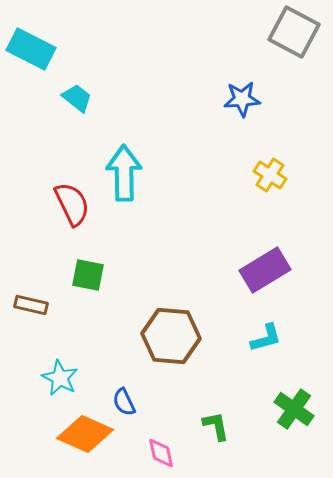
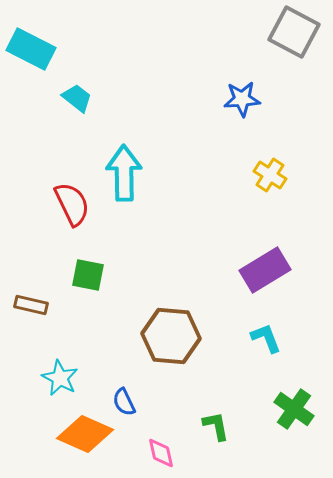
cyan L-shape: rotated 96 degrees counterclockwise
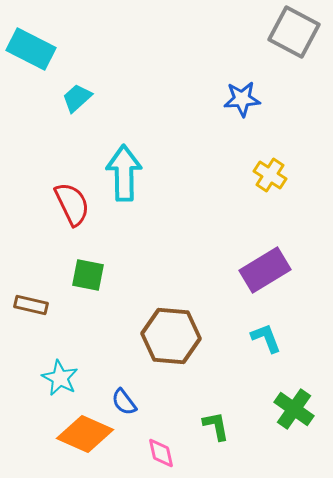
cyan trapezoid: rotated 80 degrees counterclockwise
blue semicircle: rotated 12 degrees counterclockwise
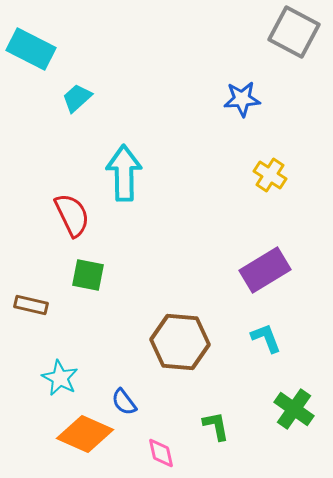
red semicircle: moved 11 px down
brown hexagon: moved 9 px right, 6 px down
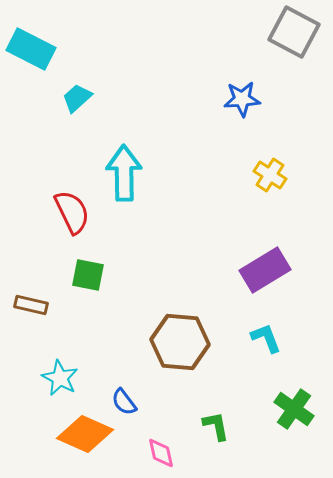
red semicircle: moved 3 px up
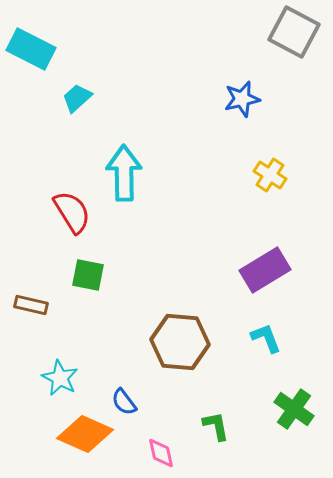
blue star: rotated 9 degrees counterclockwise
red semicircle: rotated 6 degrees counterclockwise
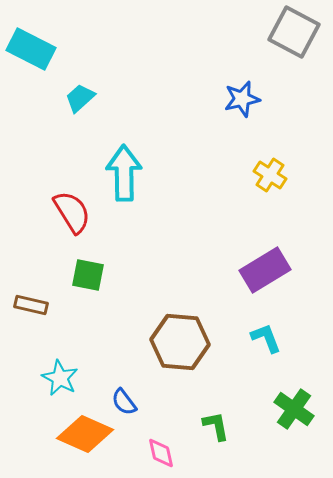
cyan trapezoid: moved 3 px right
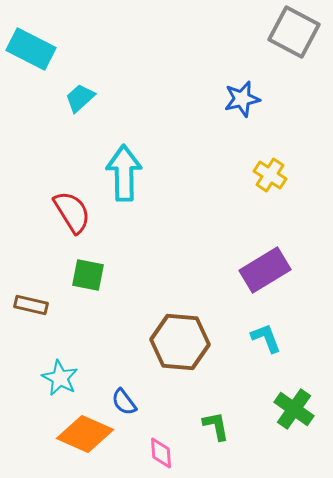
pink diamond: rotated 8 degrees clockwise
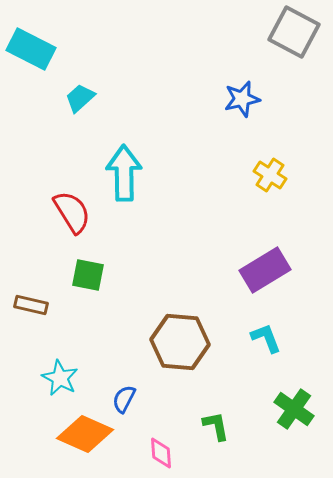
blue semicircle: moved 3 px up; rotated 64 degrees clockwise
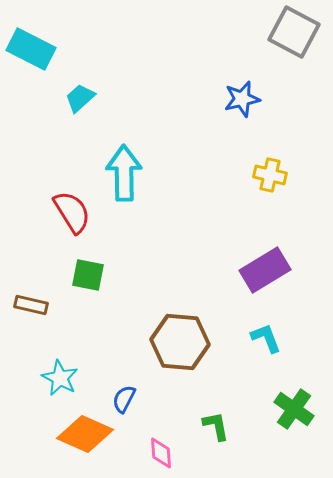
yellow cross: rotated 20 degrees counterclockwise
